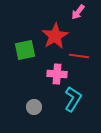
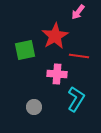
cyan L-shape: moved 3 px right
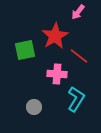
red line: rotated 30 degrees clockwise
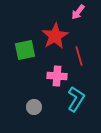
red line: rotated 36 degrees clockwise
pink cross: moved 2 px down
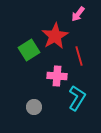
pink arrow: moved 2 px down
green square: moved 4 px right; rotated 20 degrees counterclockwise
cyan L-shape: moved 1 px right, 1 px up
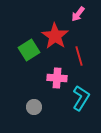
red star: rotated 8 degrees counterclockwise
pink cross: moved 2 px down
cyan L-shape: moved 4 px right
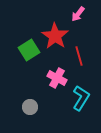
pink cross: rotated 24 degrees clockwise
gray circle: moved 4 px left
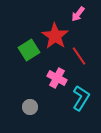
red line: rotated 18 degrees counterclockwise
